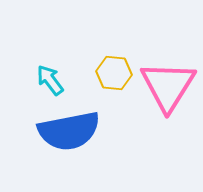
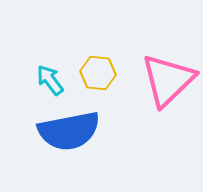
yellow hexagon: moved 16 px left
pink triangle: moved 6 px up; rotated 14 degrees clockwise
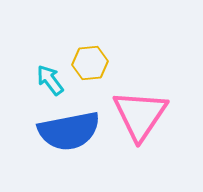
yellow hexagon: moved 8 px left, 10 px up; rotated 12 degrees counterclockwise
pink triangle: moved 28 px left, 35 px down; rotated 12 degrees counterclockwise
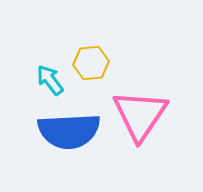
yellow hexagon: moved 1 px right
blue semicircle: rotated 8 degrees clockwise
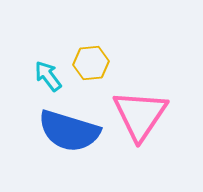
cyan arrow: moved 2 px left, 4 px up
blue semicircle: rotated 20 degrees clockwise
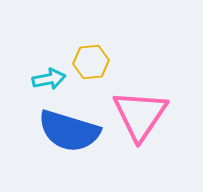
yellow hexagon: moved 1 px up
cyan arrow: moved 1 px right, 3 px down; rotated 116 degrees clockwise
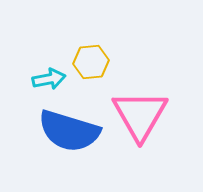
pink triangle: rotated 4 degrees counterclockwise
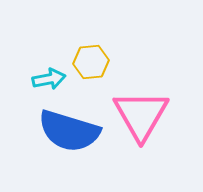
pink triangle: moved 1 px right
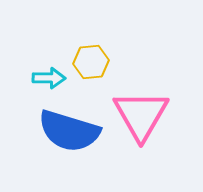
cyan arrow: moved 1 px up; rotated 12 degrees clockwise
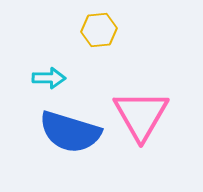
yellow hexagon: moved 8 px right, 32 px up
blue semicircle: moved 1 px right, 1 px down
